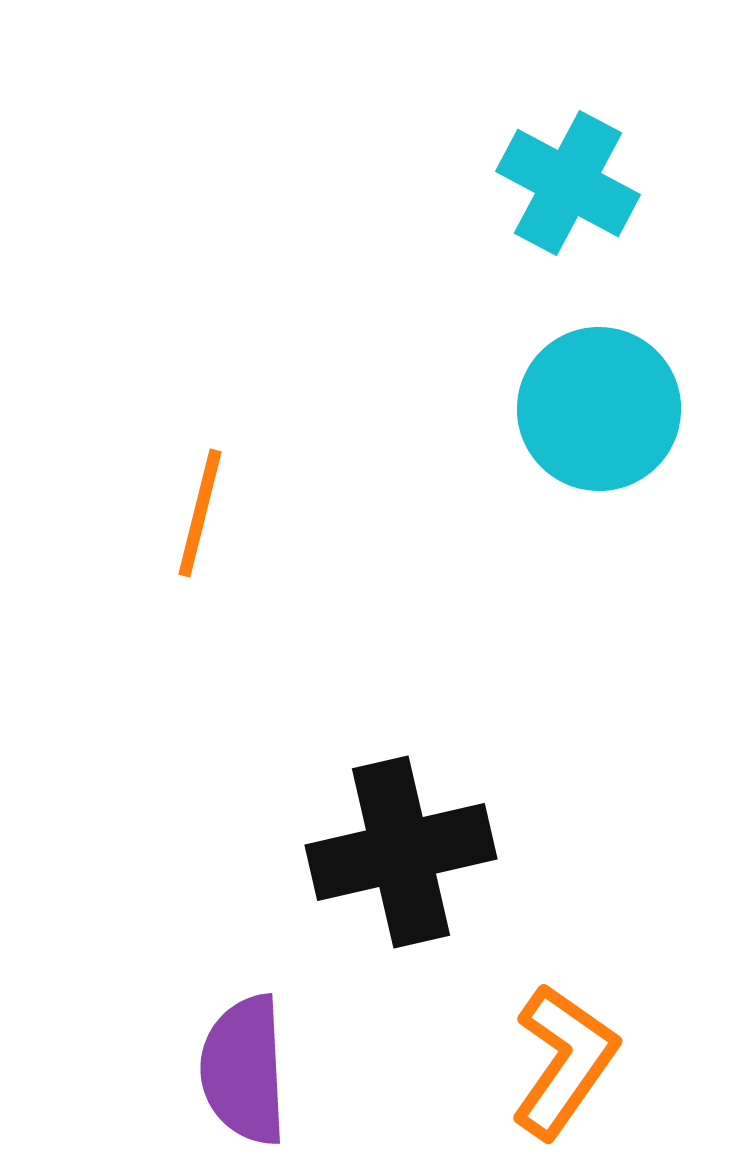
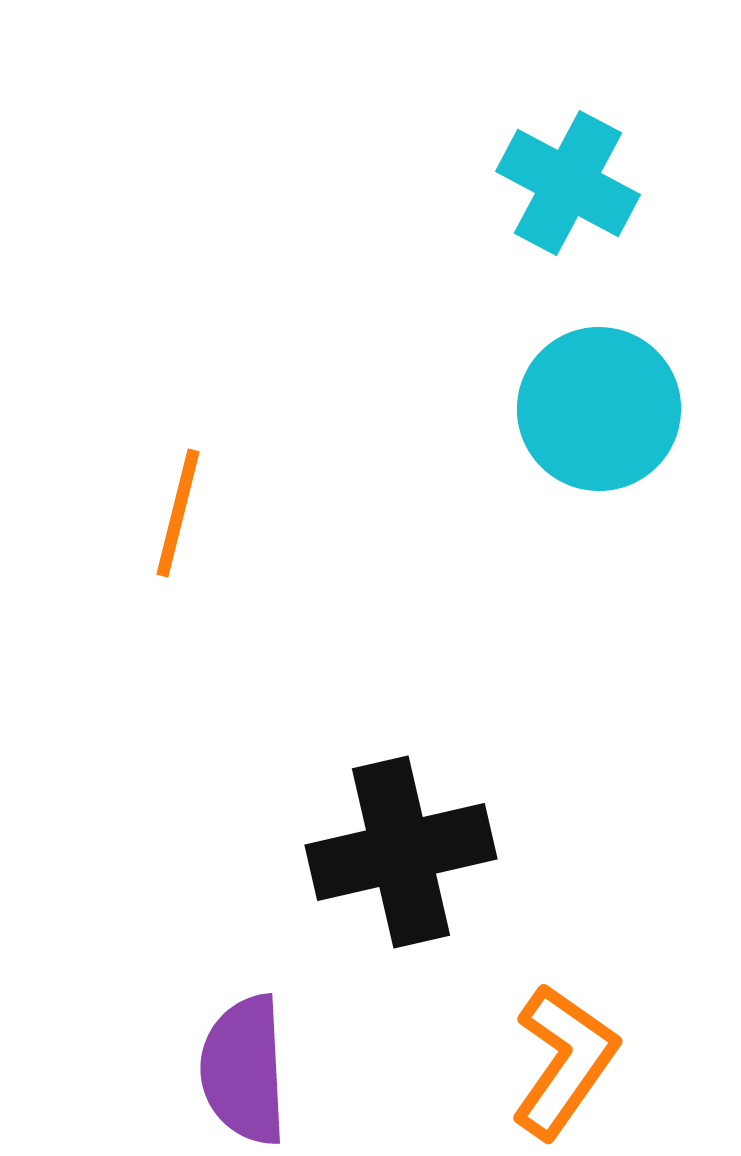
orange line: moved 22 px left
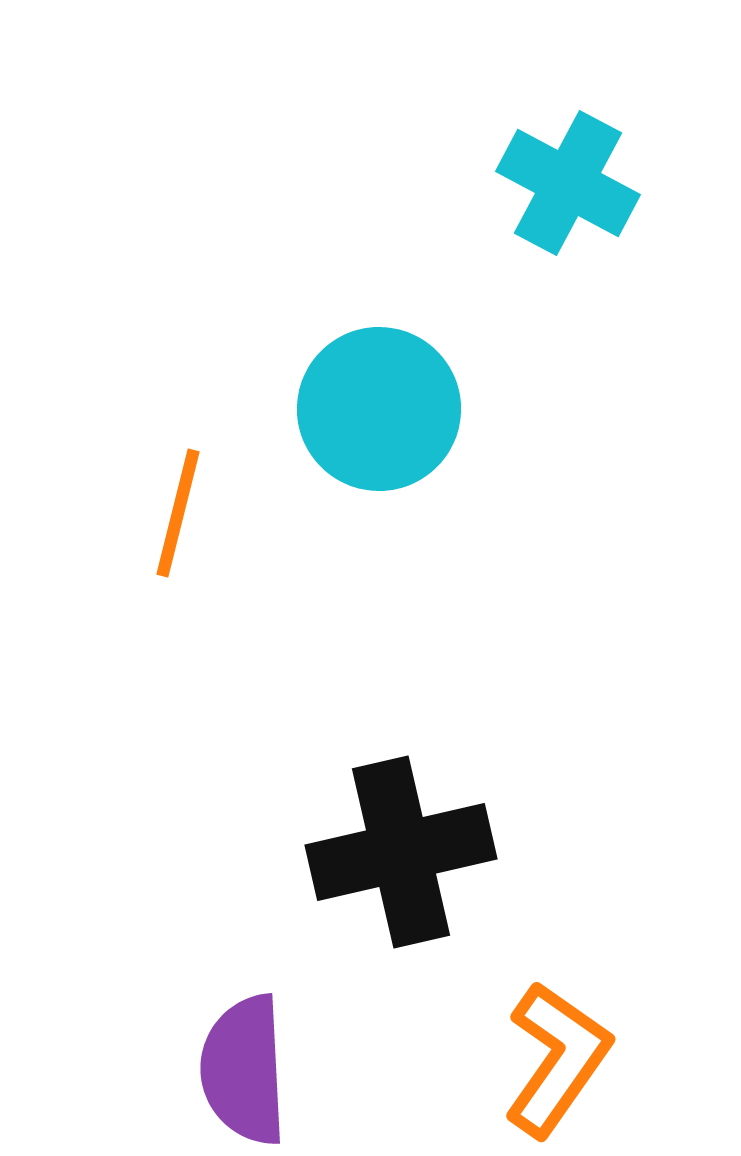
cyan circle: moved 220 px left
orange L-shape: moved 7 px left, 2 px up
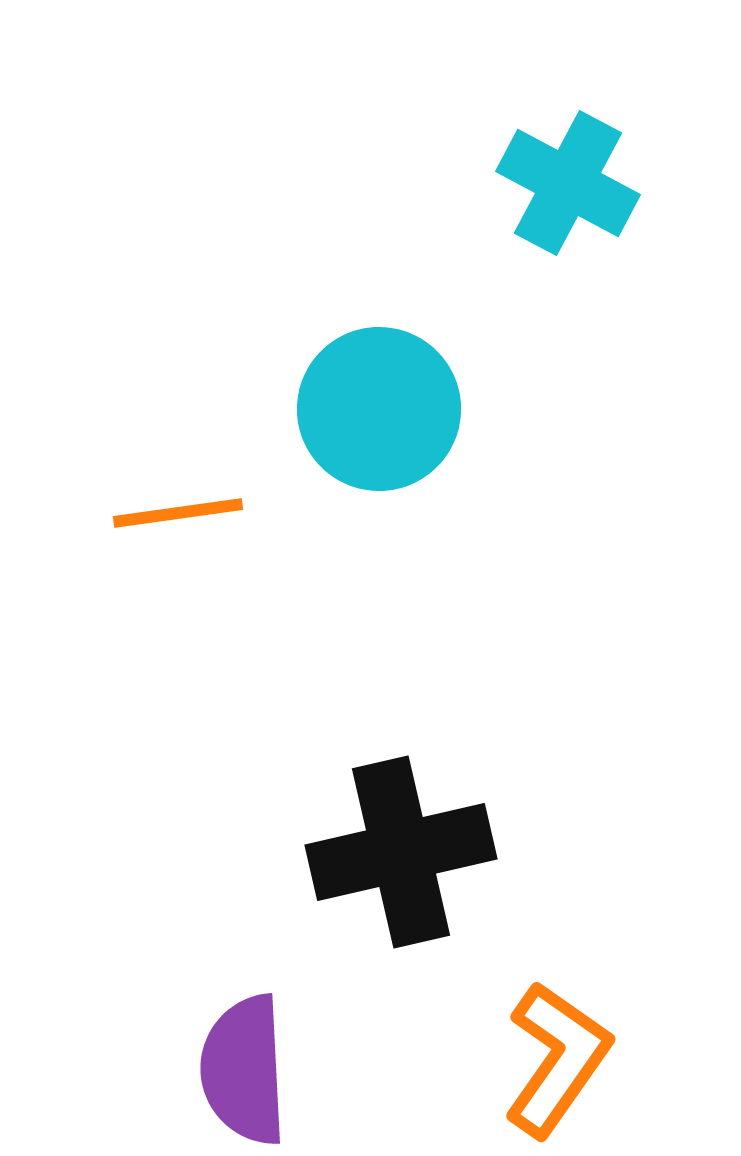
orange line: rotated 68 degrees clockwise
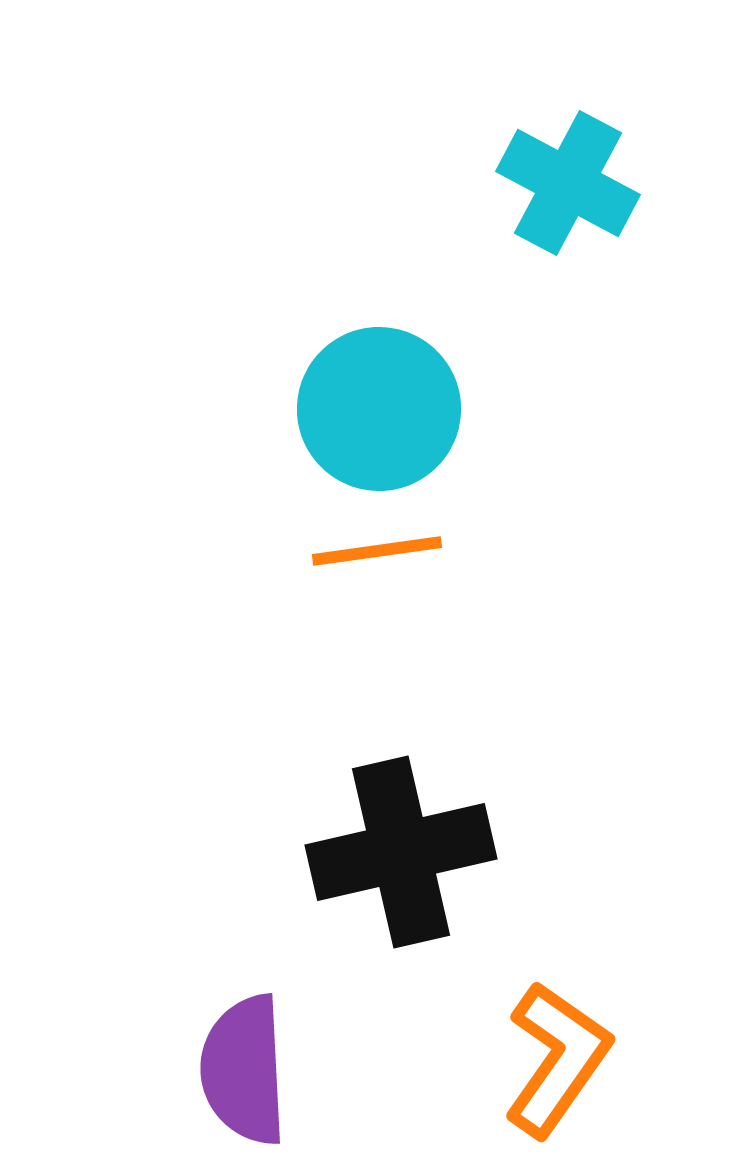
orange line: moved 199 px right, 38 px down
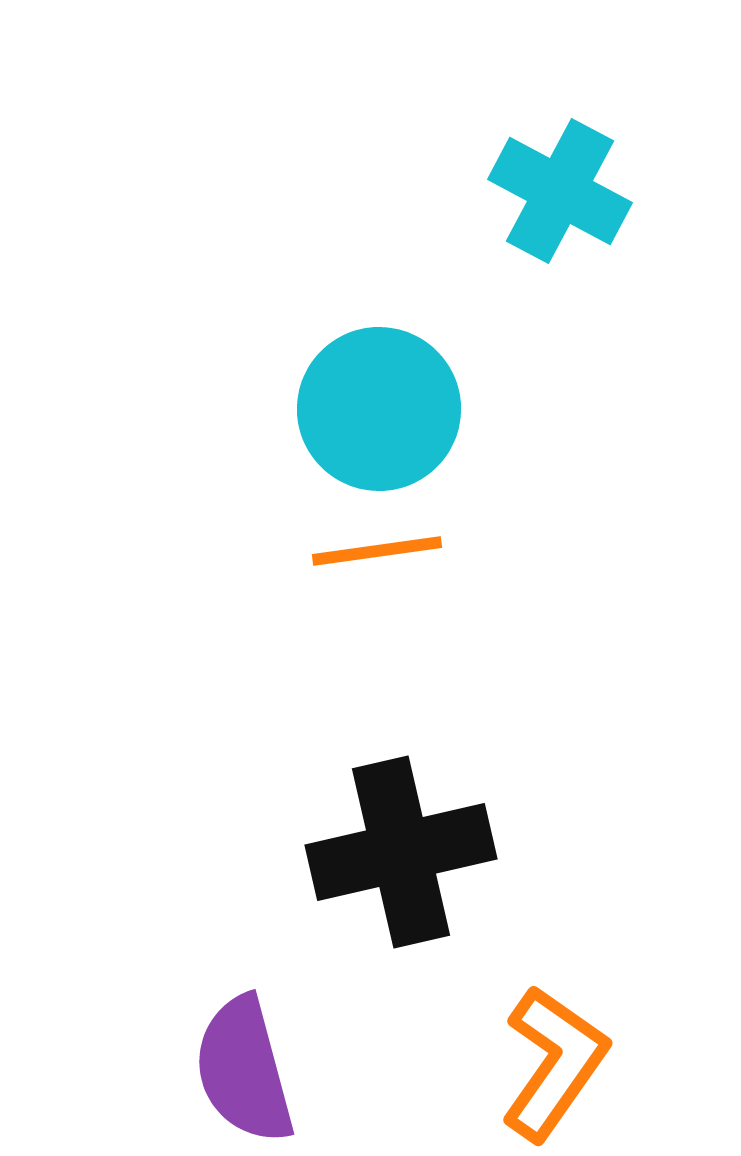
cyan cross: moved 8 px left, 8 px down
orange L-shape: moved 3 px left, 4 px down
purple semicircle: rotated 12 degrees counterclockwise
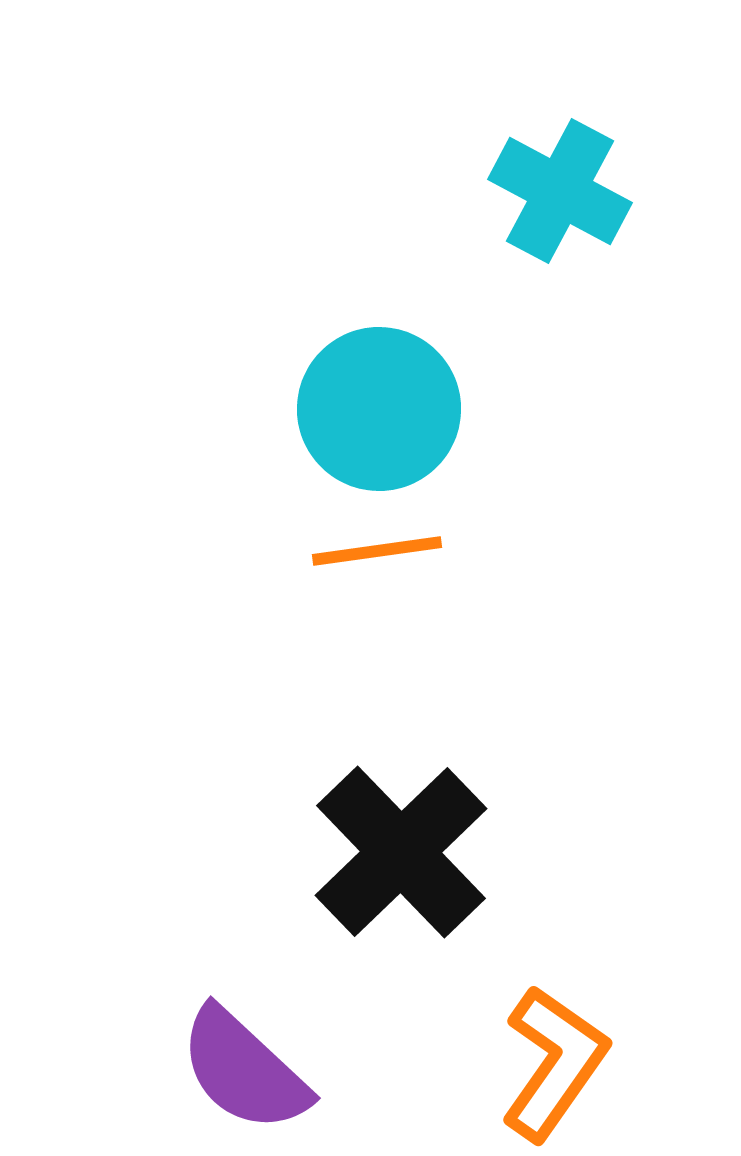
black cross: rotated 31 degrees counterclockwise
purple semicircle: rotated 32 degrees counterclockwise
